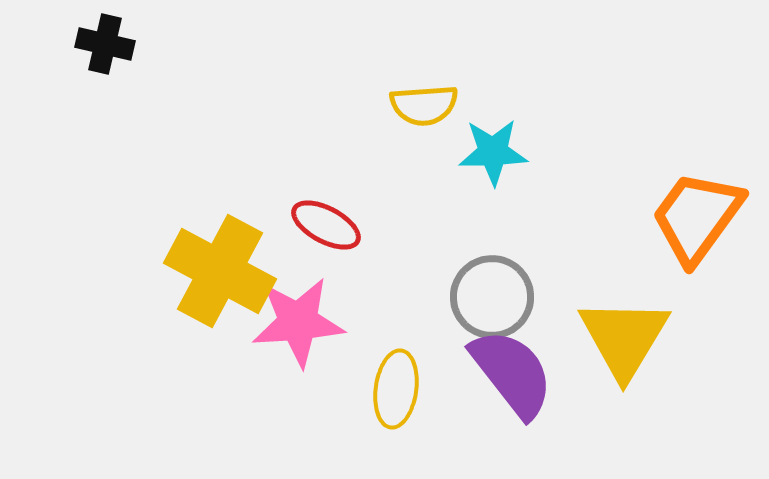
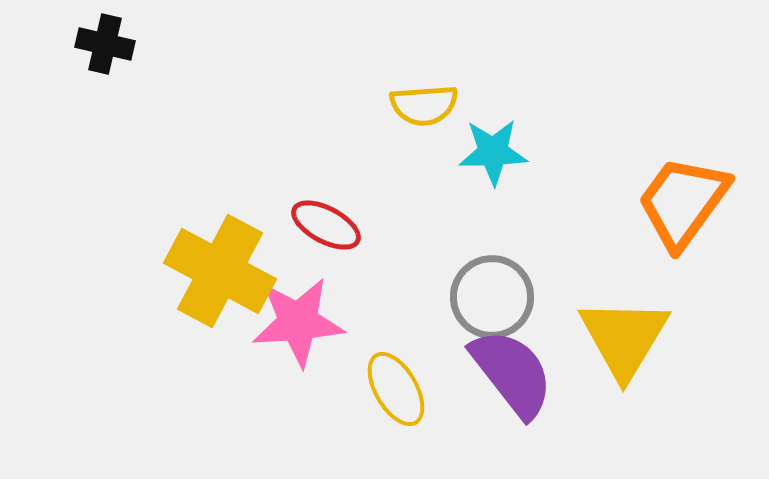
orange trapezoid: moved 14 px left, 15 px up
yellow ellipse: rotated 38 degrees counterclockwise
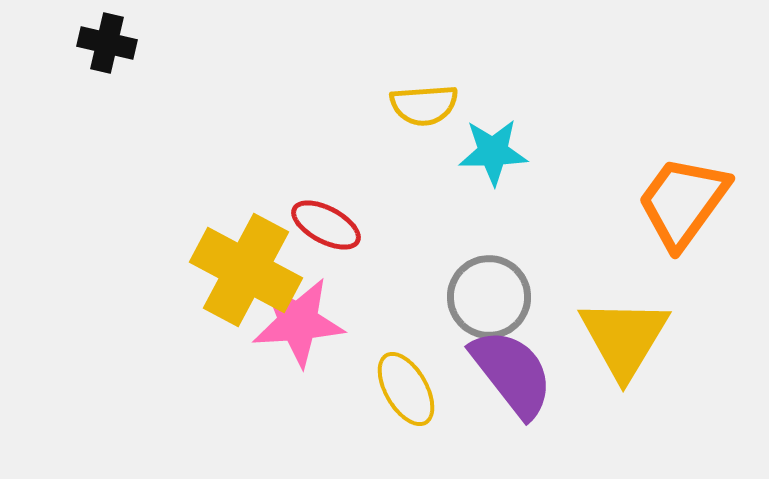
black cross: moved 2 px right, 1 px up
yellow cross: moved 26 px right, 1 px up
gray circle: moved 3 px left
yellow ellipse: moved 10 px right
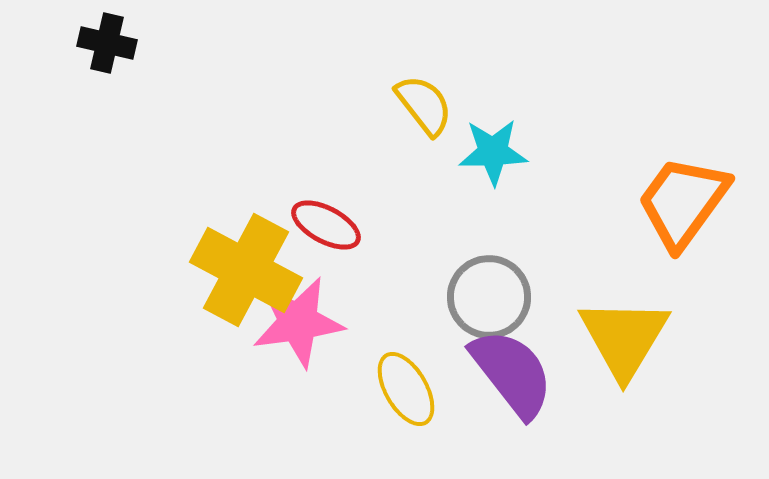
yellow semicircle: rotated 124 degrees counterclockwise
pink star: rotated 4 degrees counterclockwise
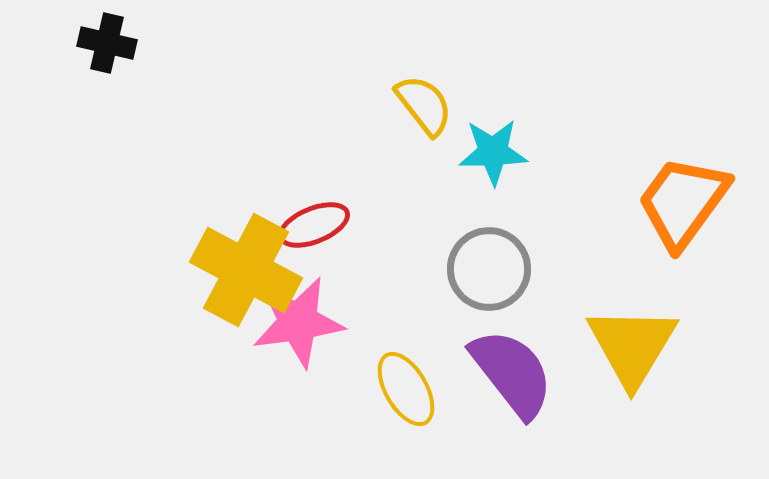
red ellipse: moved 12 px left; rotated 50 degrees counterclockwise
gray circle: moved 28 px up
yellow triangle: moved 8 px right, 8 px down
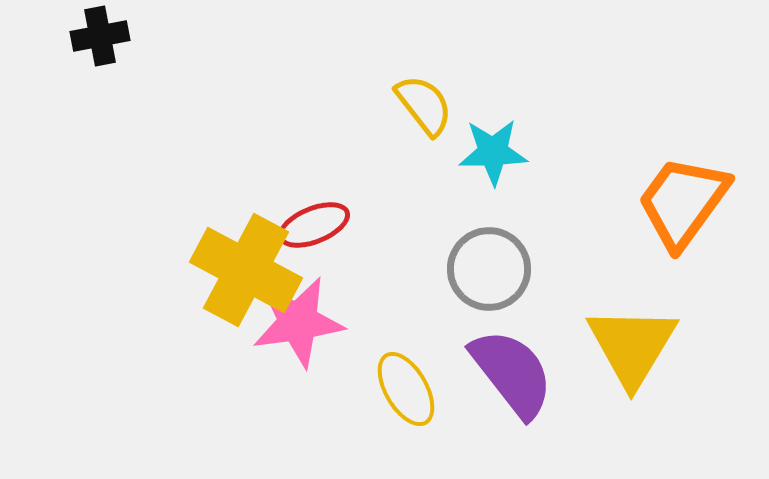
black cross: moved 7 px left, 7 px up; rotated 24 degrees counterclockwise
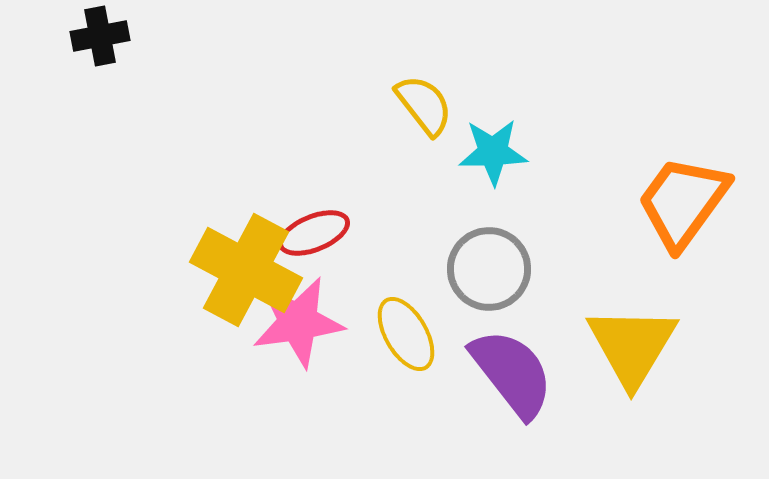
red ellipse: moved 8 px down
yellow ellipse: moved 55 px up
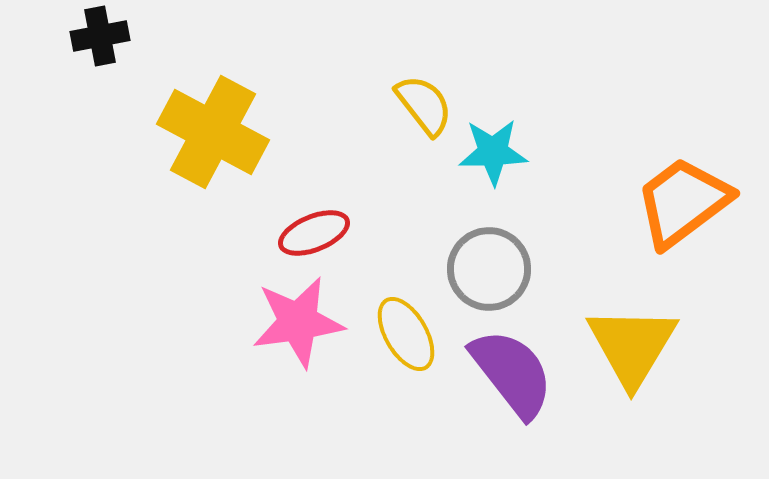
orange trapezoid: rotated 17 degrees clockwise
yellow cross: moved 33 px left, 138 px up
